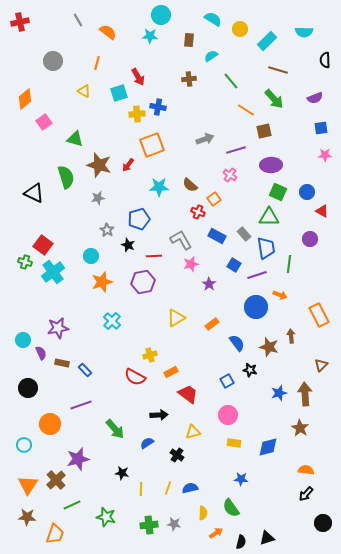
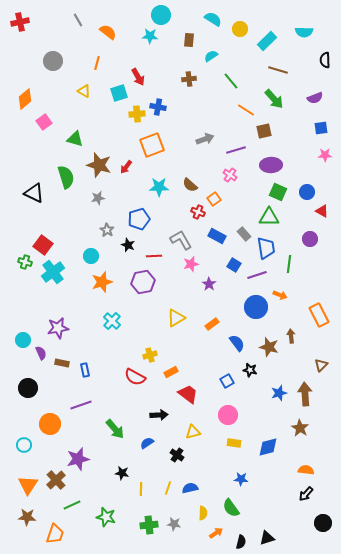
red arrow at (128, 165): moved 2 px left, 2 px down
blue rectangle at (85, 370): rotated 32 degrees clockwise
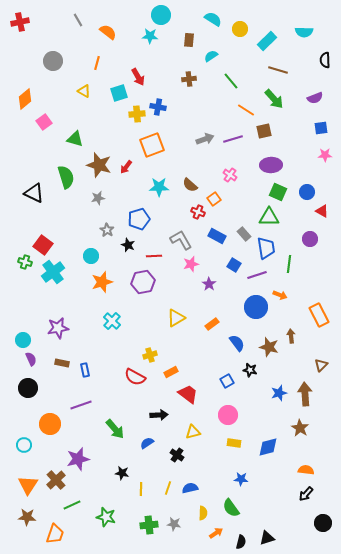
purple line at (236, 150): moved 3 px left, 11 px up
purple semicircle at (41, 353): moved 10 px left, 6 px down
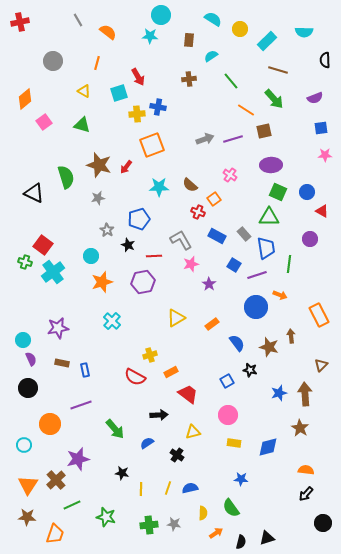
green triangle at (75, 139): moved 7 px right, 14 px up
